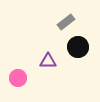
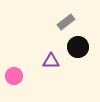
purple triangle: moved 3 px right
pink circle: moved 4 px left, 2 px up
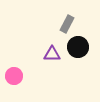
gray rectangle: moved 1 px right, 2 px down; rotated 24 degrees counterclockwise
purple triangle: moved 1 px right, 7 px up
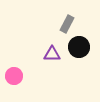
black circle: moved 1 px right
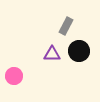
gray rectangle: moved 1 px left, 2 px down
black circle: moved 4 px down
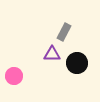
gray rectangle: moved 2 px left, 6 px down
black circle: moved 2 px left, 12 px down
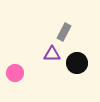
pink circle: moved 1 px right, 3 px up
